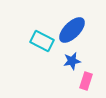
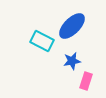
blue ellipse: moved 4 px up
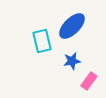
cyan rectangle: rotated 50 degrees clockwise
pink rectangle: moved 3 px right; rotated 18 degrees clockwise
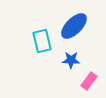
blue ellipse: moved 2 px right
blue star: moved 1 px left, 1 px up; rotated 12 degrees clockwise
